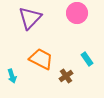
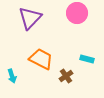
cyan rectangle: rotated 40 degrees counterclockwise
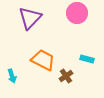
orange trapezoid: moved 2 px right, 1 px down
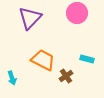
cyan arrow: moved 2 px down
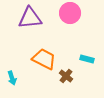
pink circle: moved 7 px left
purple triangle: rotated 40 degrees clockwise
orange trapezoid: moved 1 px right, 1 px up
brown cross: rotated 16 degrees counterclockwise
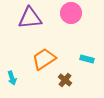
pink circle: moved 1 px right
orange trapezoid: rotated 60 degrees counterclockwise
brown cross: moved 1 px left, 4 px down
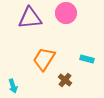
pink circle: moved 5 px left
orange trapezoid: rotated 25 degrees counterclockwise
cyan arrow: moved 1 px right, 8 px down
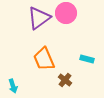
purple triangle: moved 9 px right; rotated 30 degrees counterclockwise
orange trapezoid: rotated 55 degrees counterclockwise
